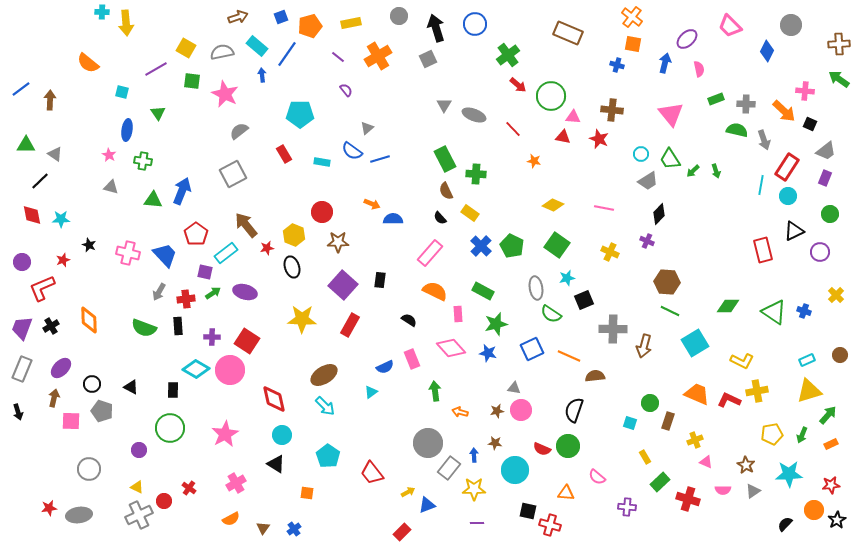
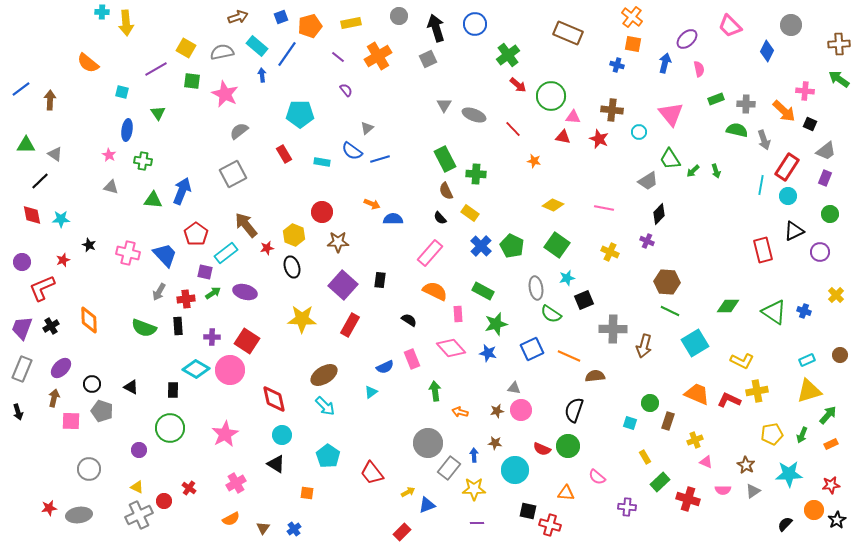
cyan circle at (641, 154): moved 2 px left, 22 px up
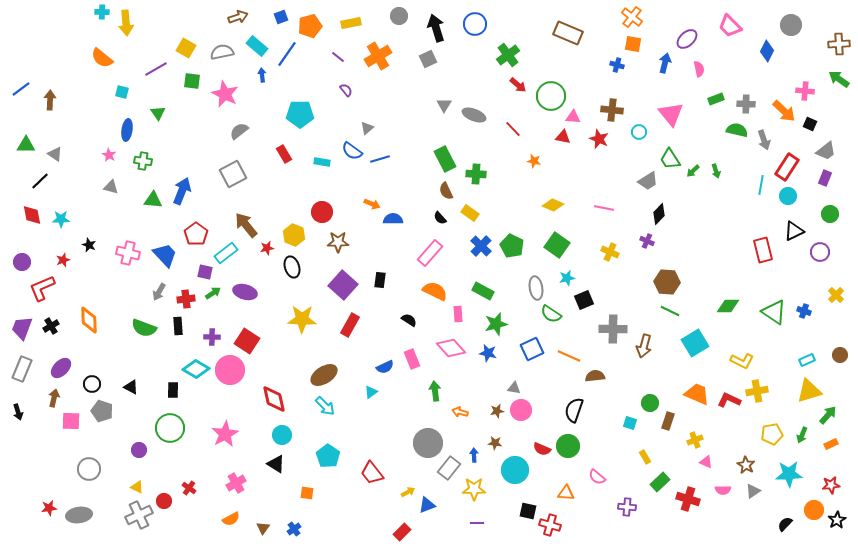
orange semicircle at (88, 63): moved 14 px right, 5 px up
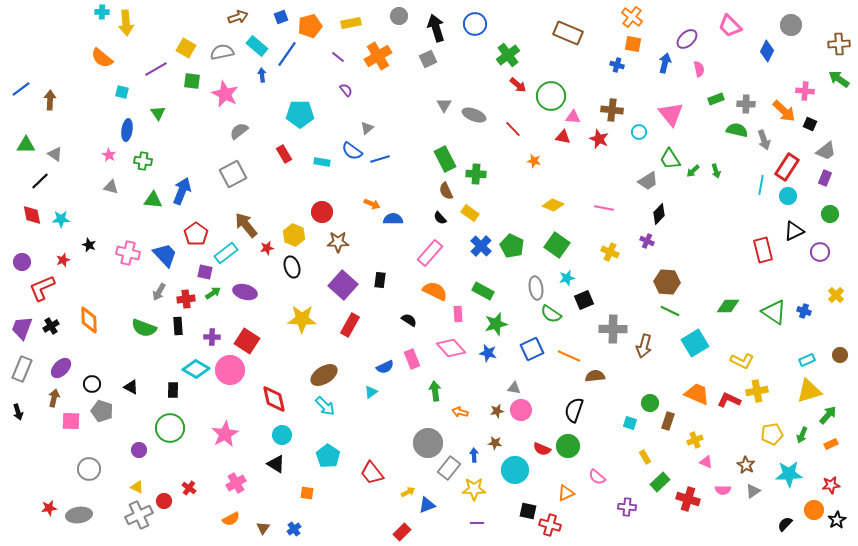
orange triangle at (566, 493): rotated 30 degrees counterclockwise
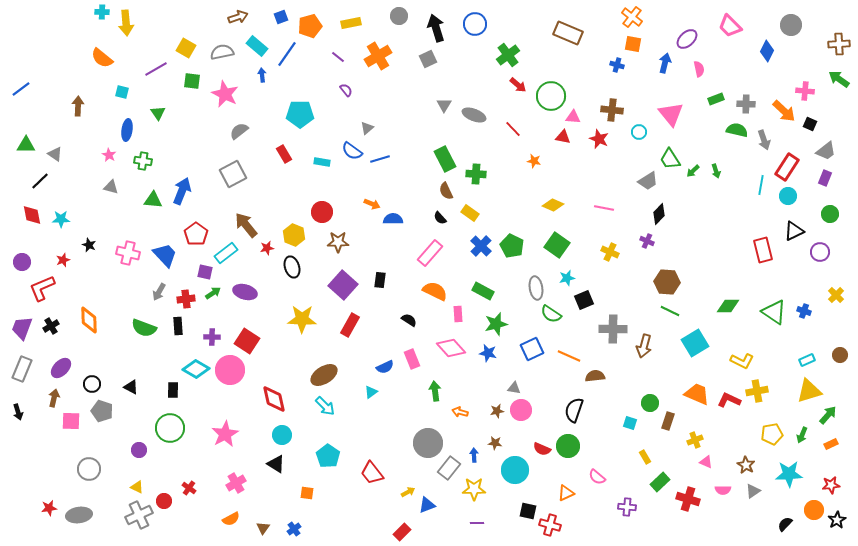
brown arrow at (50, 100): moved 28 px right, 6 px down
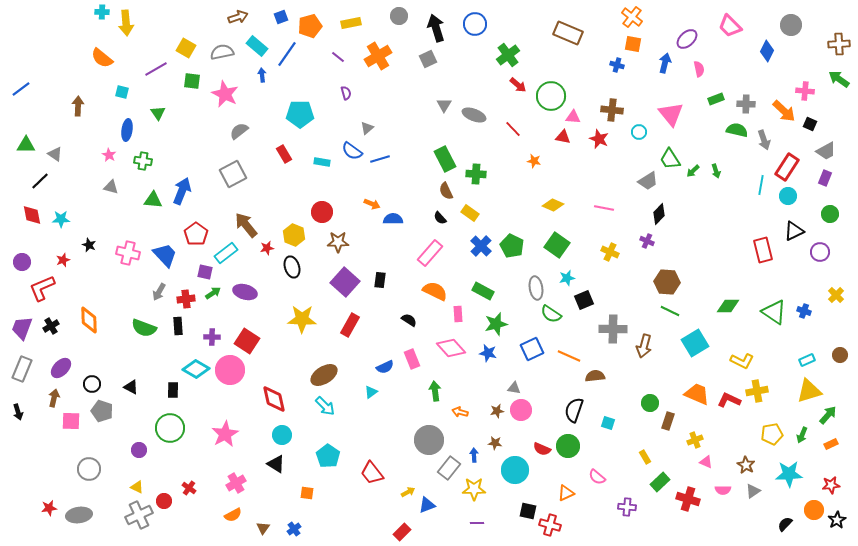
purple semicircle at (346, 90): moved 3 px down; rotated 24 degrees clockwise
gray trapezoid at (826, 151): rotated 10 degrees clockwise
purple square at (343, 285): moved 2 px right, 3 px up
cyan square at (630, 423): moved 22 px left
gray circle at (428, 443): moved 1 px right, 3 px up
orange semicircle at (231, 519): moved 2 px right, 4 px up
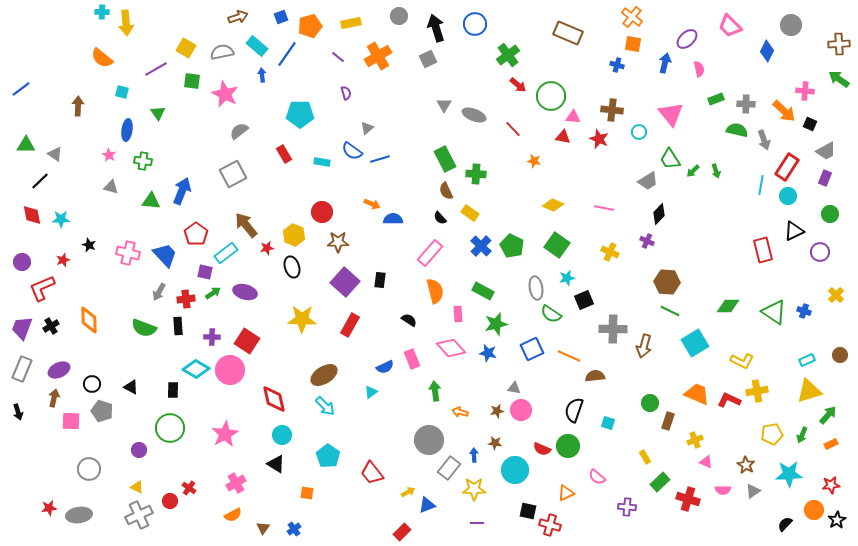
green triangle at (153, 200): moved 2 px left, 1 px down
orange semicircle at (435, 291): rotated 50 degrees clockwise
purple ellipse at (61, 368): moved 2 px left, 2 px down; rotated 20 degrees clockwise
red circle at (164, 501): moved 6 px right
